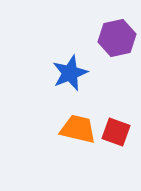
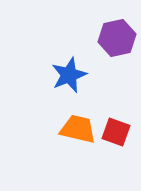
blue star: moved 1 px left, 2 px down
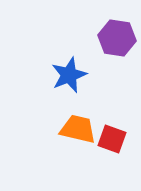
purple hexagon: rotated 21 degrees clockwise
red square: moved 4 px left, 7 px down
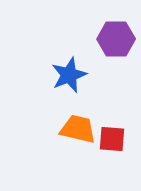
purple hexagon: moved 1 px left, 1 px down; rotated 9 degrees counterclockwise
red square: rotated 16 degrees counterclockwise
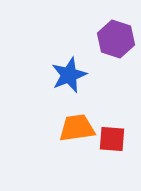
purple hexagon: rotated 18 degrees clockwise
orange trapezoid: moved 1 px left, 1 px up; rotated 21 degrees counterclockwise
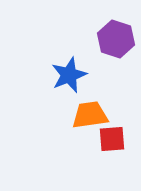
orange trapezoid: moved 13 px right, 13 px up
red square: rotated 8 degrees counterclockwise
